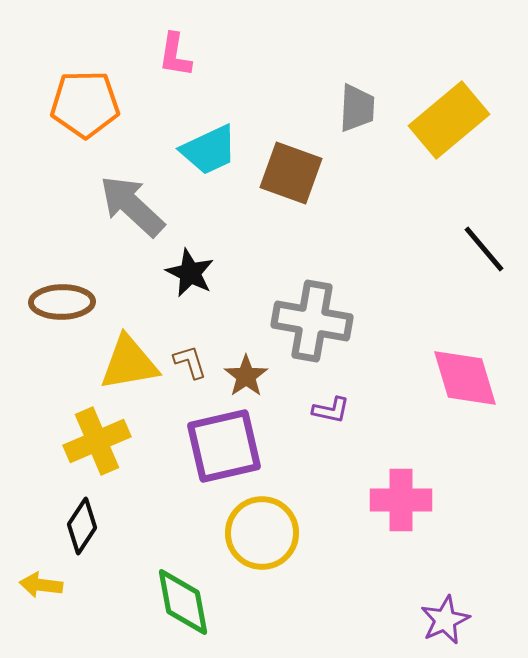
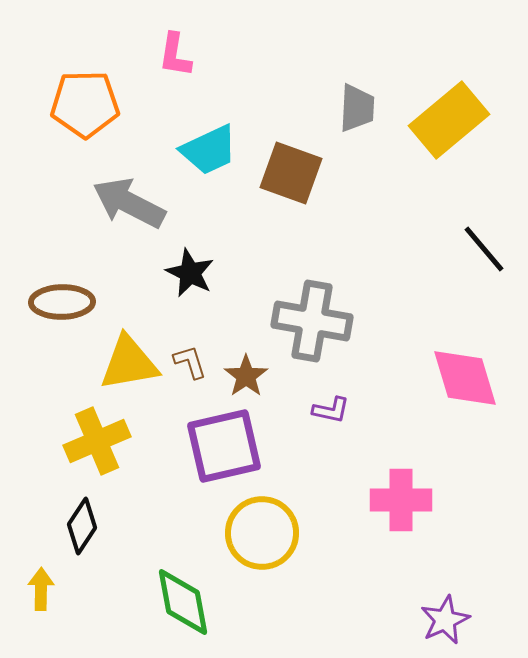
gray arrow: moved 3 px left, 3 px up; rotated 16 degrees counterclockwise
yellow arrow: moved 4 px down; rotated 84 degrees clockwise
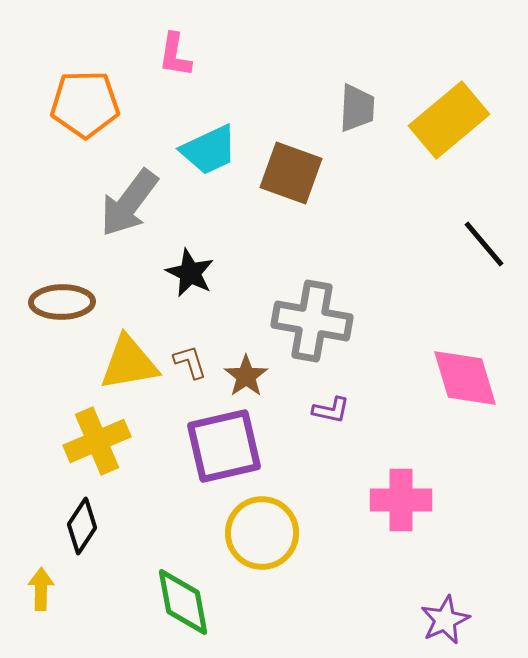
gray arrow: rotated 80 degrees counterclockwise
black line: moved 5 px up
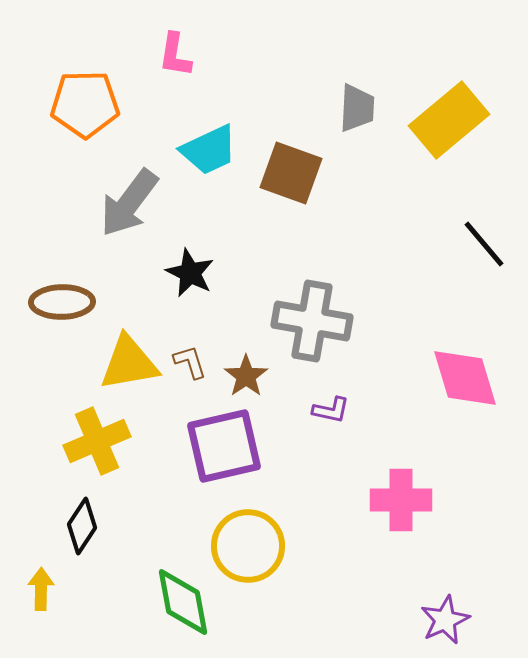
yellow circle: moved 14 px left, 13 px down
